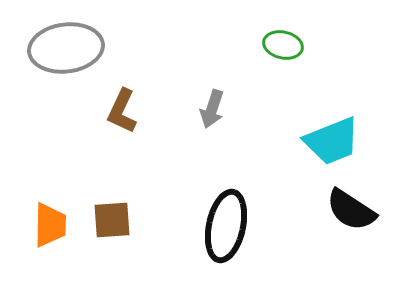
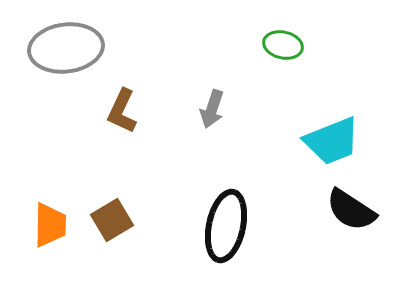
brown square: rotated 27 degrees counterclockwise
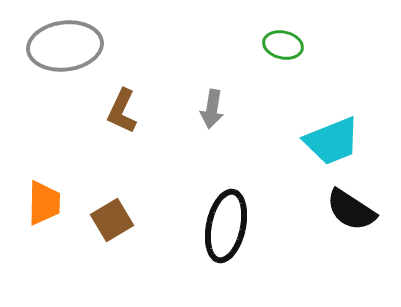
gray ellipse: moved 1 px left, 2 px up
gray arrow: rotated 9 degrees counterclockwise
orange trapezoid: moved 6 px left, 22 px up
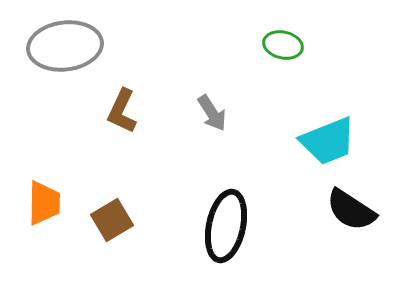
gray arrow: moved 4 px down; rotated 42 degrees counterclockwise
cyan trapezoid: moved 4 px left
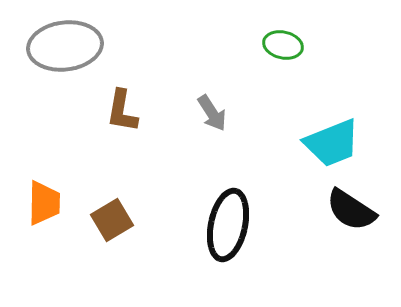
brown L-shape: rotated 15 degrees counterclockwise
cyan trapezoid: moved 4 px right, 2 px down
black ellipse: moved 2 px right, 1 px up
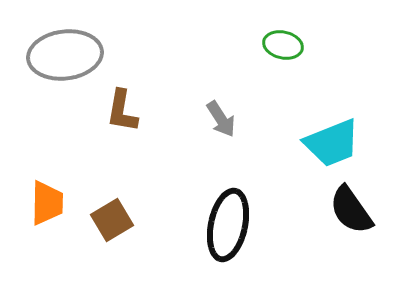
gray ellipse: moved 9 px down
gray arrow: moved 9 px right, 6 px down
orange trapezoid: moved 3 px right
black semicircle: rotated 22 degrees clockwise
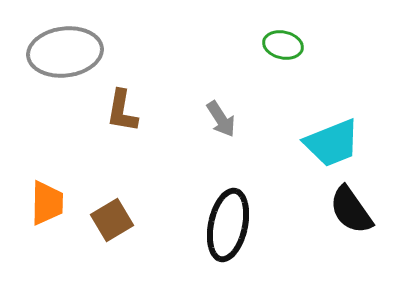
gray ellipse: moved 3 px up
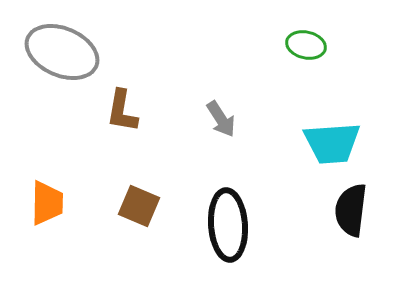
green ellipse: moved 23 px right
gray ellipse: moved 3 px left; rotated 30 degrees clockwise
cyan trapezoid: rotated 18 degrees clockwise
black semicircle: rotated 42 degrees clockwise
brown square: moved 27 px right, 14 px up; rotated 36 degrees counterclockwise
black ellipse: rotated 16 degrees counterclockwise
